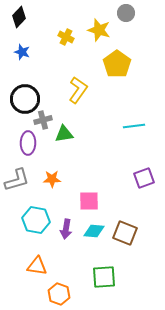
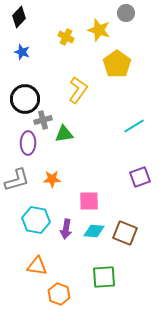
cyan line: rotated 25 degrees counterclockwise
purple square: moved 4 px left, 1 px up
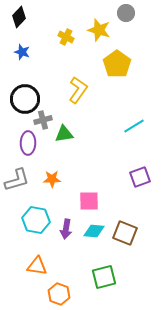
green square: rotated 10 degrees counterclockwise
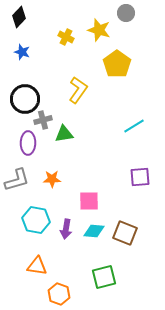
purple square: rotated 15 degrees clockwise
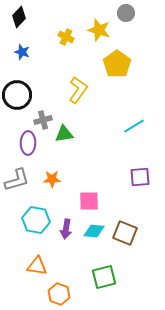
black circle: moved 8 px left, 4 px up
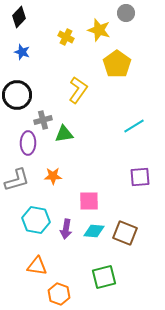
orange star: moved 1 px right, 3 px up
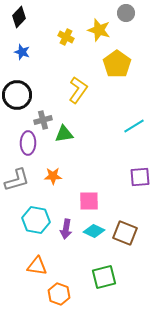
cyan diamond: rotated 20 degrees clockwise
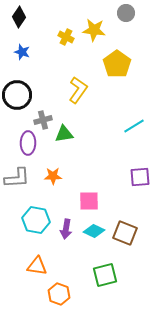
black diamond: rotated 10 degrees counterclockwise
yellow star: moved 5 px left; rotated 10 degrees counterclockwise
gray L-shape: moved 2 px up; rotated 12 degrees clockwise
green square: moved 1 px right, 2 px up
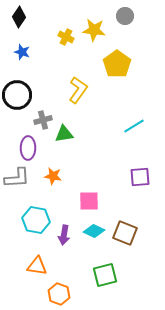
gray circle: moved 1 px left, 3 px down
purple ellipse: moved 5 px down
orange star: rotated 12 degrees clockwise
purple arrow: moved 2 px left, 6 px down
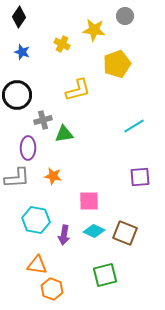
yellow cross: moved 4 px left, 7 px down
yellow pentagon: rotated 16 degrees clockwise
yellow L-shape: rotated 40 degrees clockwise
orange triangle: moved 1 px up
orange hexagon: moved 7 px left, 5 px up
